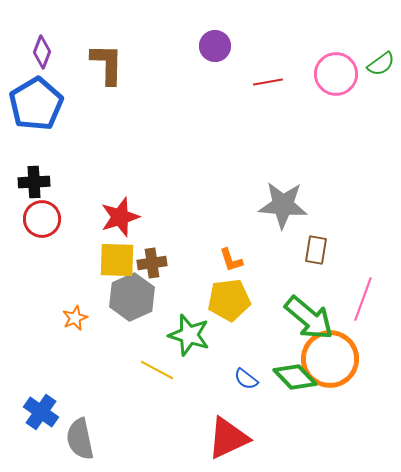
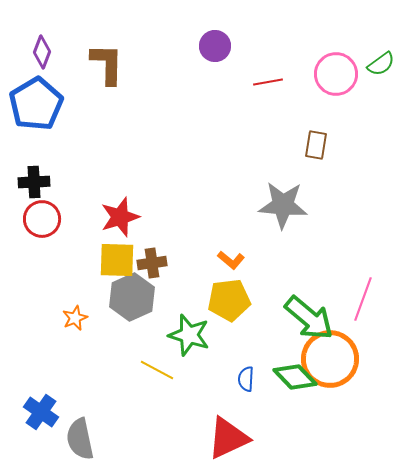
brown rectangle: moved 105 px up
orange L-shape: rotated 32 degrees counterclockwise
blue semicircle: rotated 55 degrees clockwise
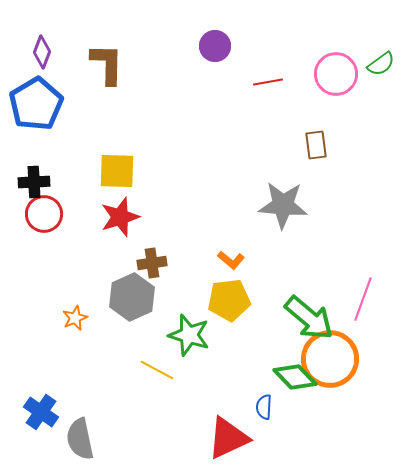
brown rectangle: rotated 16 degrees counterclockwise
red circle: moved 2 px right, 5 px up
yellow square: moved 89 px up
blue semicircle: moved 18 px right, 28 px down
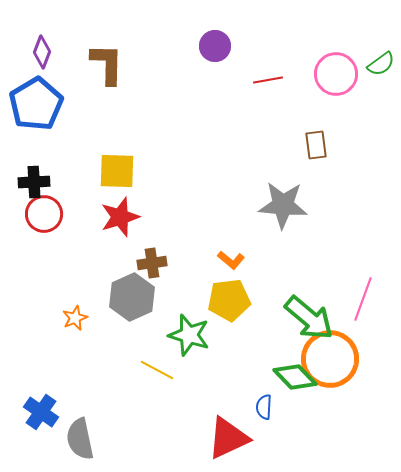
red line: moved 2 px up
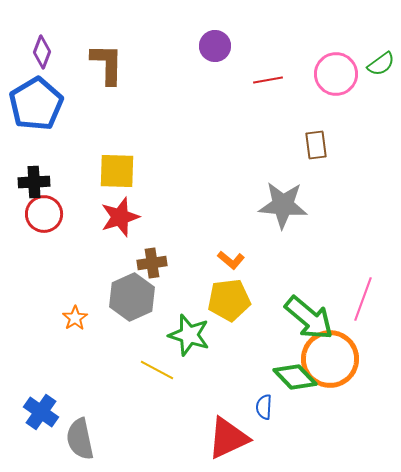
orange star: rotated 10 degrees counterclockwise
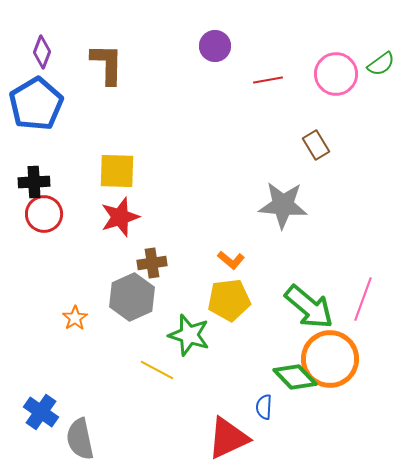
brown rectangle: rotated 24 degrees counterclockwise
green arrow: moved 11 px up
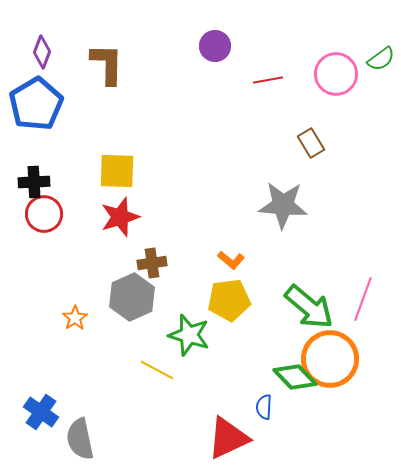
green semicircle: moved 5 px up
brown rectangle: moved 5 px left, 2 px up
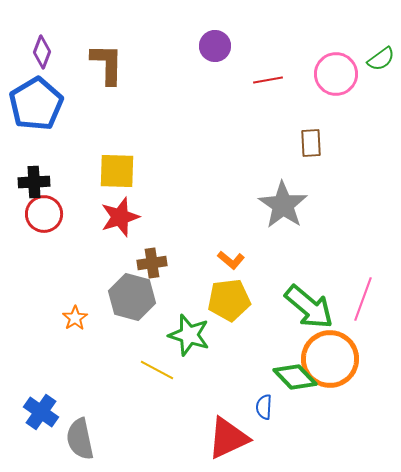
brown rectangle: rotated 28 degrees clockwise
gray star: rotated 30 degrees clockwise
gray hexagon: rotated 21 degrees counterclockwise
